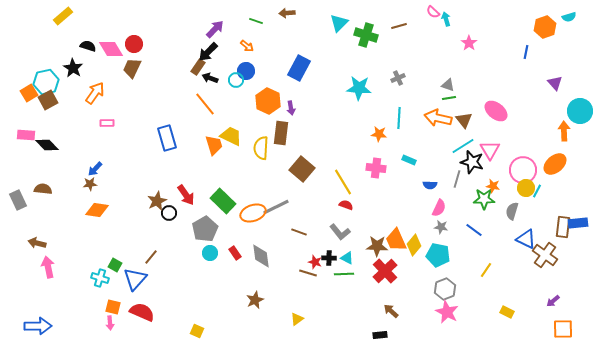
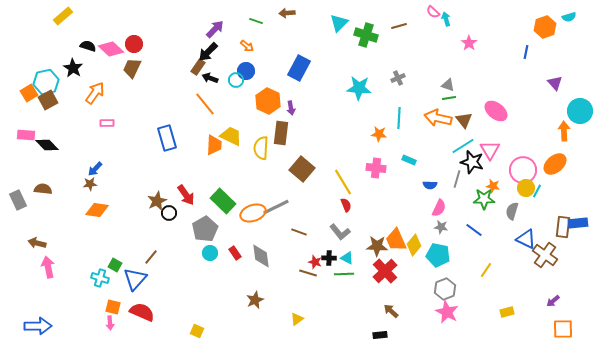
pink diamond at (111, 49): rotated 15 degrees counterclockwise
orange trapezoid at (214, 145): rotated 20 degrees clockwise
red semicircle at (346, 205): rotated 48 degrees clockwise
yellow rectangle at (507, 312): rotated 40 degrees counterclockwise
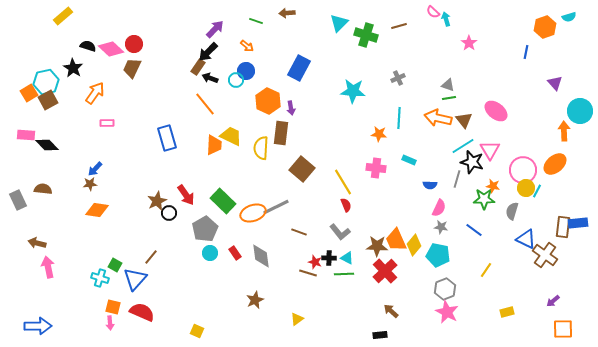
cyan star at (359, 88): moved 6 px left, 3 px down
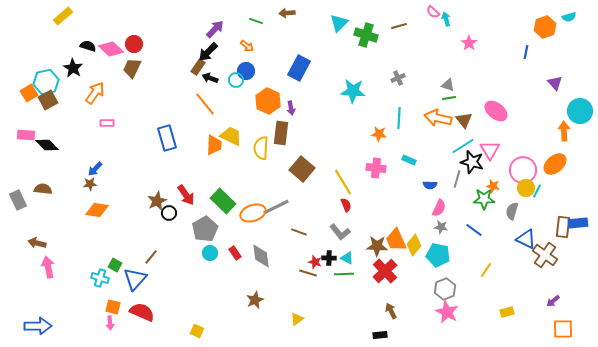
brown arrow at (391, 311): rotated 21 degrees clockwise
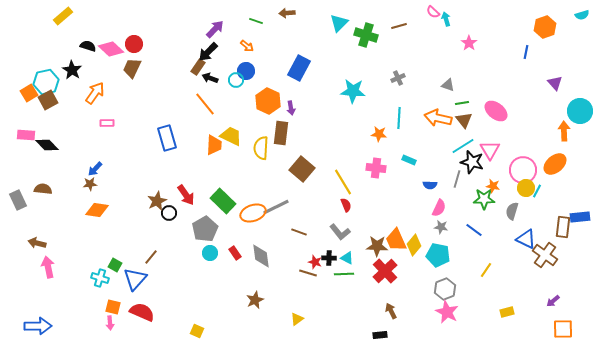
cyan semicircle at (569, 17): moved 13 px right, 2 px up
black star at (73, 68): moved 1 px left, 2 px down
green line at (449, 98): moved 13 px right, 5 px down
blue rectangle at (578, 223): moved 2 px right, 6 px up
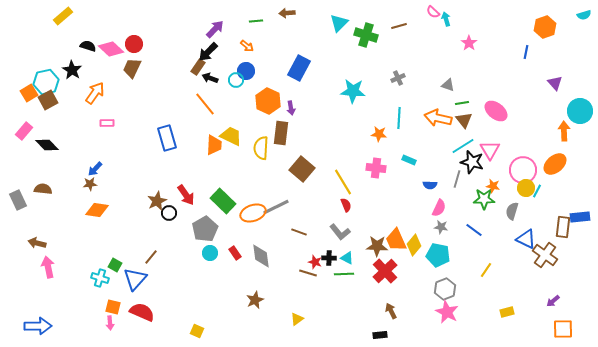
cyan semicircle at (582, 15): moved 2 px right
green line at (256, 21): rotated 24 degrees counterclockwise
pink rectangle at (26, 135): moved 2 px left, 4 px up; rotated 54 degrees counterclockwise
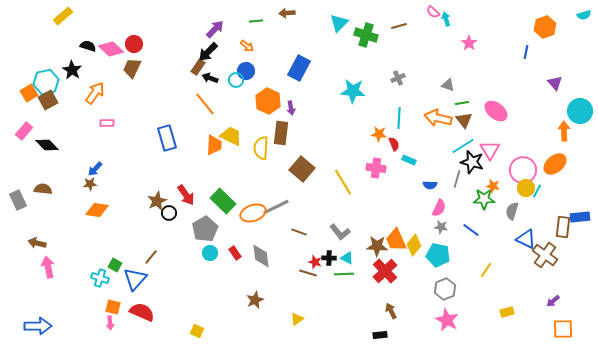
red semicircle at (346, 205): moved 48 px right, 61 px up
blue line at (474, 230): moved 3 px left
pink star at (447, 312): moved 8 px down
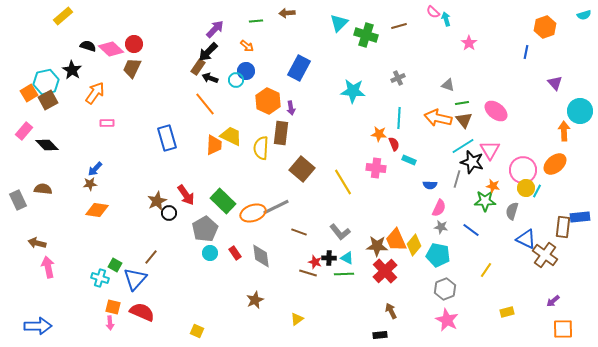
green star at (484, 199): moved 1 px right, 2 px down
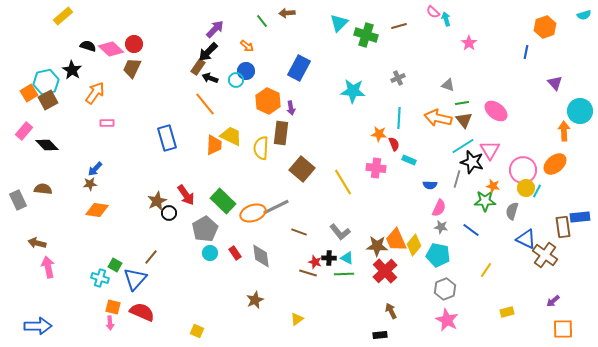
green line at (256, 21): moved 6 px right; rotated 56 degrees clockwise
brown rectangle at (563, 227): rotated 15 degrees counterclockwise
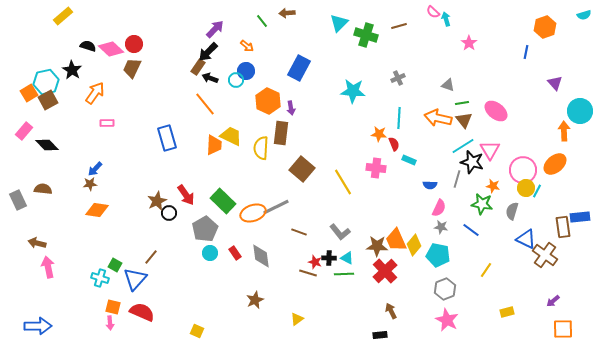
green star at (485, 201): moved 3 px left, 3 px down; rotated 10 degrees clockwise
